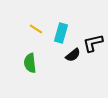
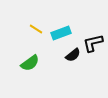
cyan rectangle: rotated 54 degrees clockwise
green semicircle: rotated 120 degrees counterclockwise
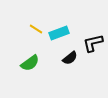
cyan rectangle: moved 2 px left
black semicircle: moved 3 px left, 3 px down
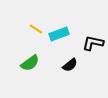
cyan rectangle: moved 1 px down
black L-shape: rotated 25 degrees clockwise
black semicircle: moved 7 px down
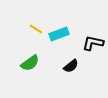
black semicircle: moved 1 px right, 1 px down
